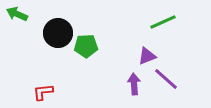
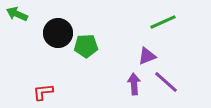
purple line: moved 3 px down
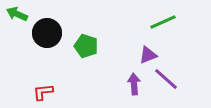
black circle: moved 11 px left
green pentagon: rotated 20 degrees clockwise
purple triangle: moved 1 px right, 1 px up
purple line: moved 3 px up
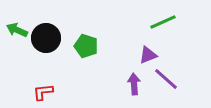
green arrow: moved 16 px down
black circle: moved 1 px left, 5 px down
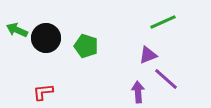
purple arrow: moved 4 px right, 8 px down
